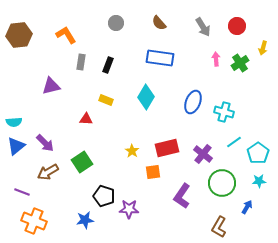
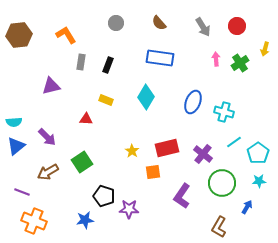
yellow arrow: moved 2 px right, 1 px down
purple arrow: moved 2 px right, 6 px up
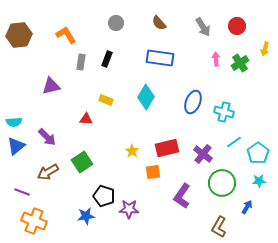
black rectangle: moved 1 px left, 6 px up
blue star: moved 1 px right, 4 px up
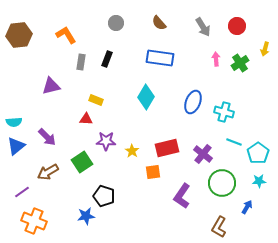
yellow rectangle: moved 10 px left
cyan line: rotated 56 degrees clockwise
purple line: rotated 56 degrees counterclockwise
purple star: moved 23 px left, 68 px up
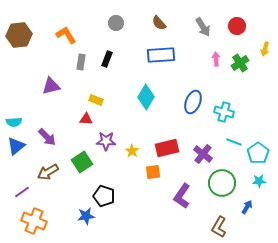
blue rectangle: moved 1 px right, 3 px up; rotated 12 degrees counterclockwise
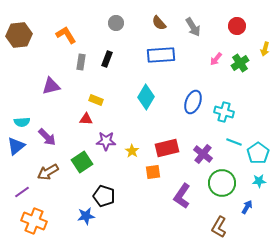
gray arrow: moved 10 px left
pink arrow: rotated 136 degrees counterclockwise
cyan semicircle: moved 8 px right
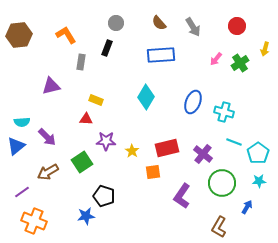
black rectangle: moved 11 px up
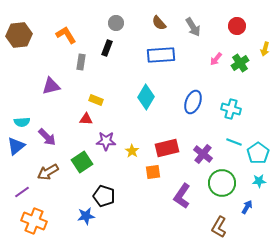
cyan cross: moved 7 px right, 3 px up
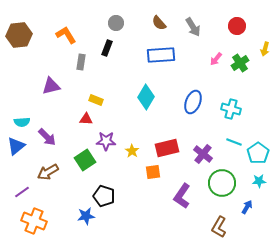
green square: moved 3 px right, 2 px up
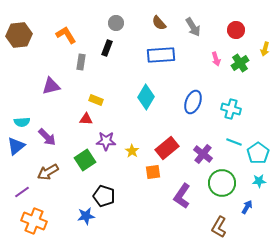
red circle: moved 1 px left, 4 px down
pink arrow: rotated 56 degrees counterclockwise
red rectangle: rotated 25 degrees counterclockwise
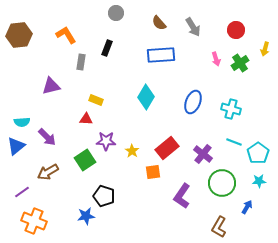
gray circle: moved 10 px up
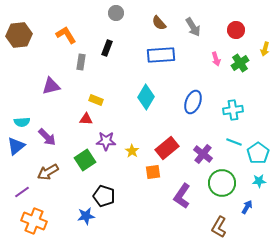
cyan cross: moved 2 px right, 1 px down; rotated 24 degrees counterclockwise
